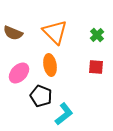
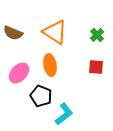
orange triangle: rotated 12 degrees counterclockwise
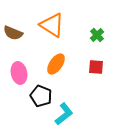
orange triangle: moved 3 px left, 7 px up
orange ellipse: moved 6 px right, 1 px up; rotated 45 degrees clockwise
pink ellipse: rotated 55 degrees counterclockwise
